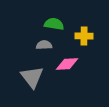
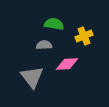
yellow cross: rotated 24 degrees counterclockwise
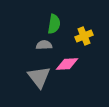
green semicircle: rotated 90 degrees clockwise
gray triangle: moved 7 px right
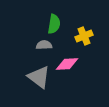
gray triangle: rotated 15 degrees counterclockwise
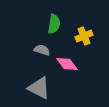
gray semicircle: moved 2 px left, 5 px down; rotated 21 degrees clockwise
pink diamond: rotated 55 degrees clockwise
gray triangle: moved 11 px down; rotated 10 degrees counterclockwise
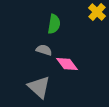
yellow cross: moved 13 px right, 24 px up; rotated 24 degrees counterclockwise
gray semicircle: moved 2 px right
gray triangle: moved 1 px up; rotated 15 degrees clockwise
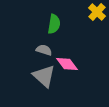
gray triangle: moved 5 px right, 11 px up
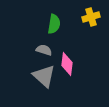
yellow cross: moved 6 px left, 5 px down; rotated 30 degrees clockwise
pink diamond: rotated 45 degrees clockwise
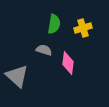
yellow cross: moved 8 px left, 11 px down
pink diamond: moved 1 px right, 1 px up
gray triangle: moved 27 px left
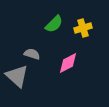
green semicircle: rotated 36 degrees clockwise
gray semicircle: moved 12 px left, 4 px down
pink diamond: rotated 55 degrees clockwise
